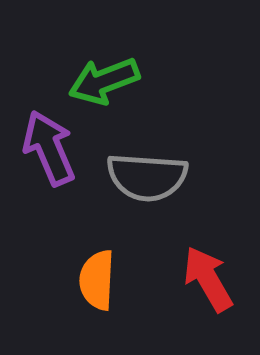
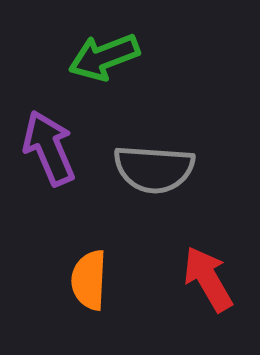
green arrow: moved 24 px up
gray semicircle: moved 7 px right, 8 px up
orange semicircle: moved 8 px left
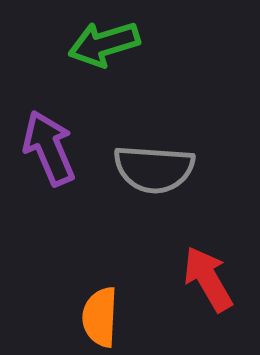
green arrow: moved 13 px up; rotated 4 degrees clockwise
orange semicircle: moved 11 px right, 37 px down
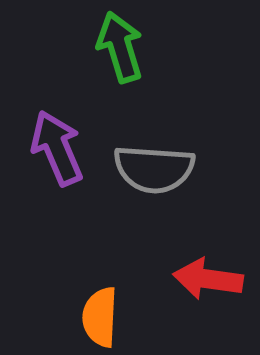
green arrow: moved 16 px right, 3 px down; rotated 90 degrees clockwise
purple arrow: moved 8 px right
red arrow: rotated 52 degrees counterclockwise
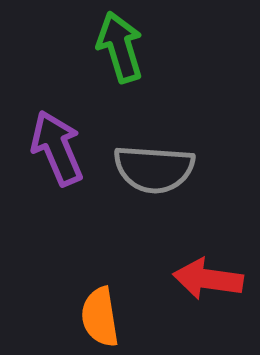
orange semicircle: rotated 12 degrees counterclockwise
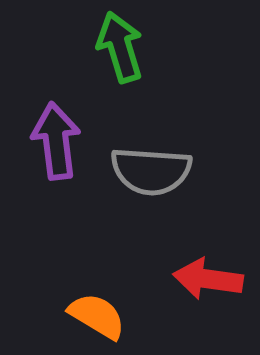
purple arrow: moved 1 px left, 7 px up; rotated 16 degrees clockwise
gray semicircle: moved 3 px left, 2 px down
orange semicircle: moved 3 px left, 1 px up; rotated 130 degrees clockwise
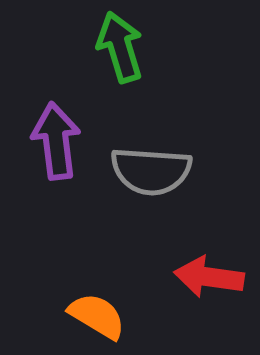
red arrow: moved 1 px right, 2 px up
